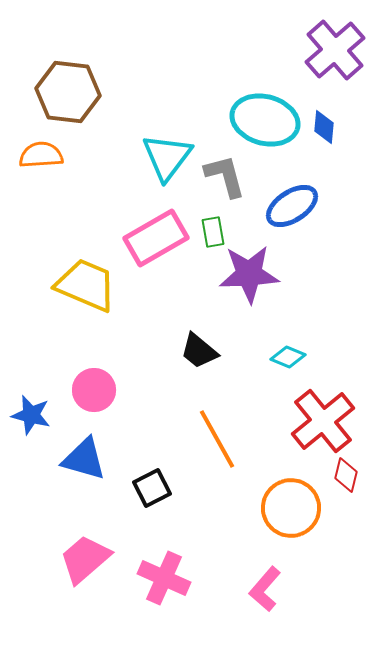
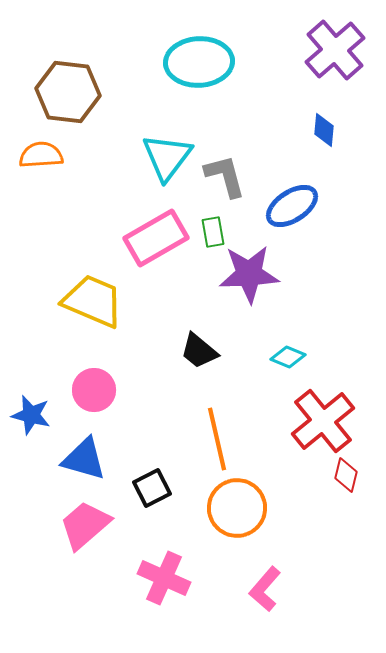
cyan ellipse: moved 66 px left, 58 px up; rotated 18 degrees counterclockwise
blue diamond: moved 3 px down
yellow trapezoid: moved 7 px right, 16 px down
orange line: rotated 16 degrees clockwise
orange circle: moved 54 px left
pink trapezoid: moved 34 px up
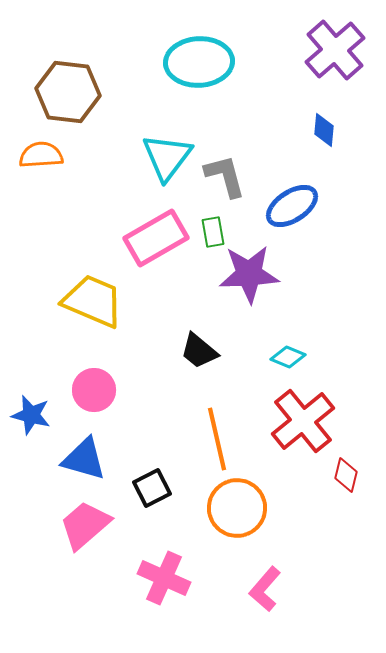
red cross: moved 20 px left
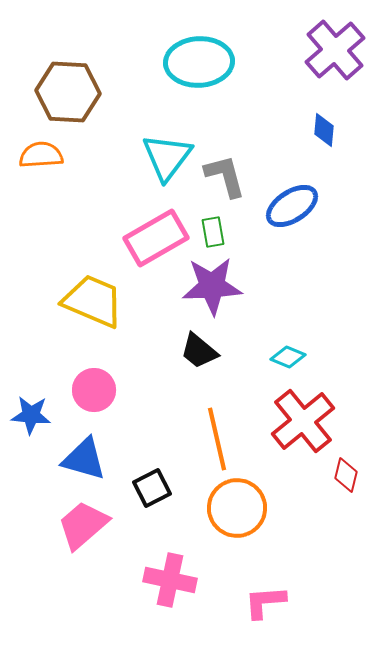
brown hexagon: rotated 4 degrees counterclockwise
purple star: moved 37 px left, 12 px down
blue star: rotated 9 degrees counterclockwise
pink trapezoid: moved 2 px left
pink cross: moved 6 px right, 2 px down; rotated 12 degrees counterclockwise
pink L-shape: moved 13 px down; rotated 45 degrees clockwise
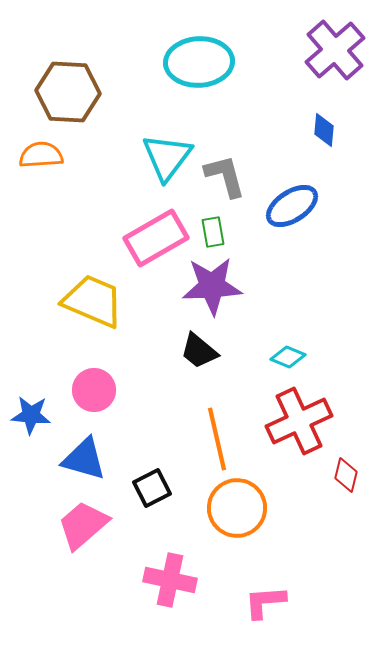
red cross: moved 4 px left; rotated 14 degrees clockwise
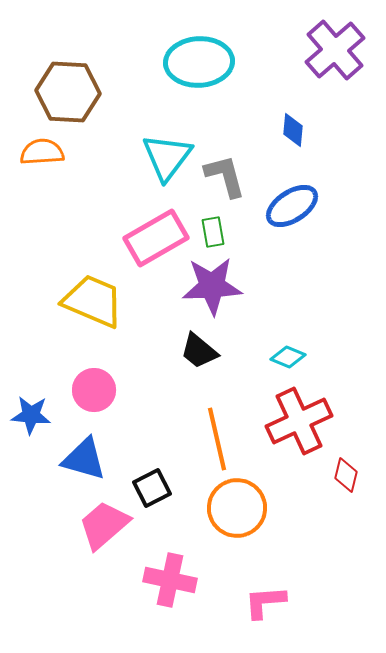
blue diamond: moved 31 px left
orange semicircle: moved 1 px right, 3 px up
pink trapezoid: moved 21 px right
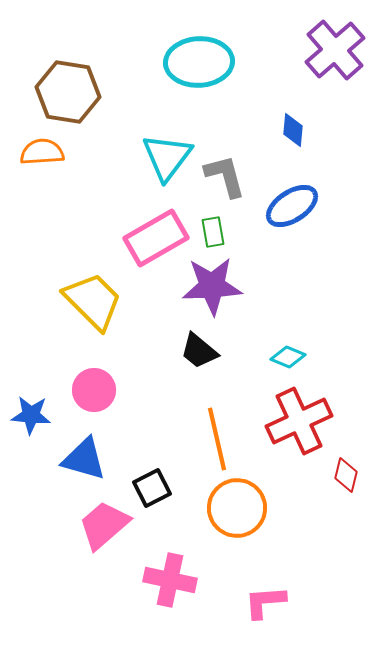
brown hexagon: rotated 6 degrees clockwise
yellow trapezoid: rotated 22 degrees clockwise
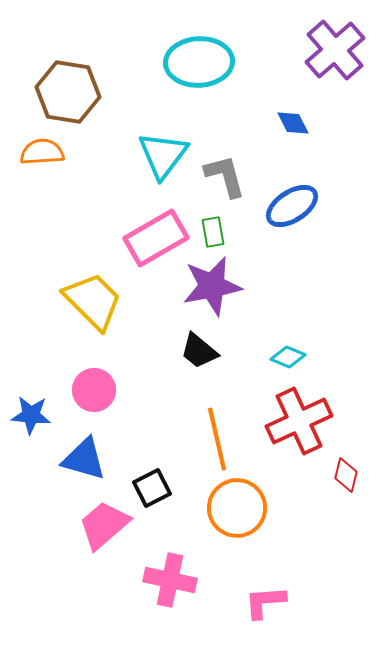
blue diamond: moved 7 px up; rotated 32 degrees counterclockwise
cyan triangle: moved 4 px left, 2 px up
purple star: rotated 8 degrees counterclockwise
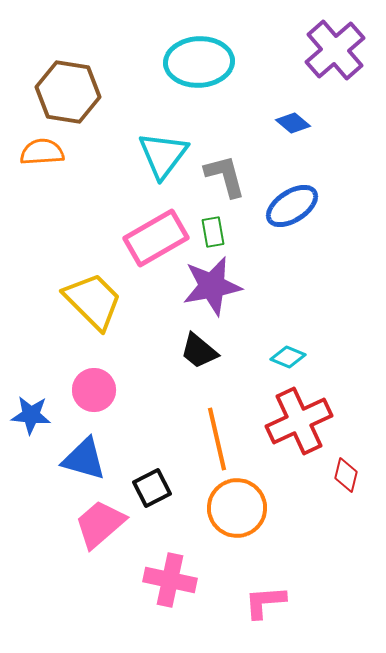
blue diamond: rotated 24 degrees counterclockwise
pink trapezoid: moved 4 px left, 1 px up
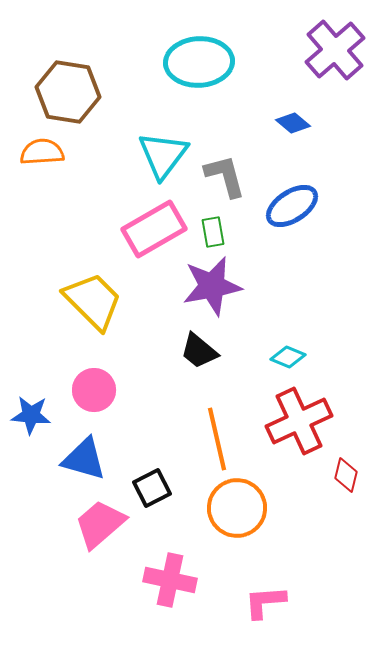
pink rectangle: moved 2 px left, 9 px up
